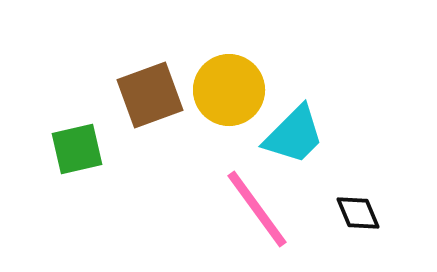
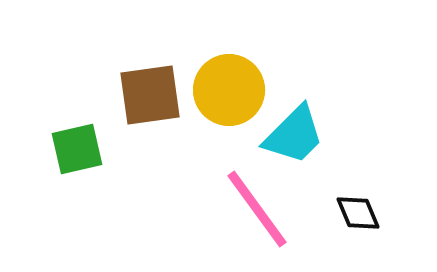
brown square: rotated 12 degrees clockwise
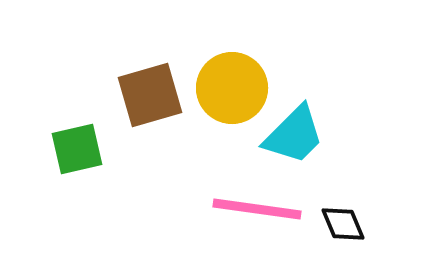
yellow circle: moved 3 px right, 2 px up
brown square: rotated 8 degrees counterclockwise
pink line: rotated 46 degrees counterclockwise
black diamond: moved 15 px left, 11 px down
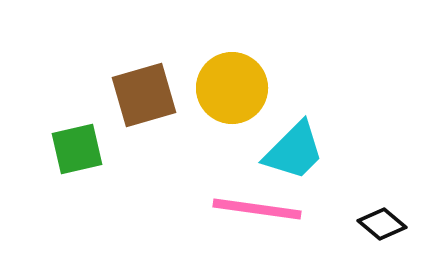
brown square: moved 6 px left
cyan trapezoid: moved 16 px down
black diamond: moved 39 px right; rotated 27 degrees counterclockwise
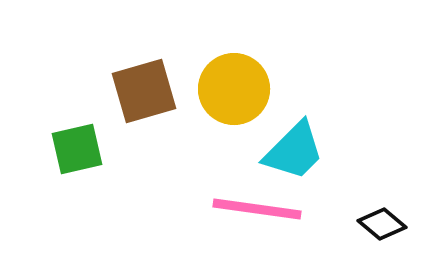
yellow circle: moved 2 px right, 1 px down
brown square: moved 4 px up
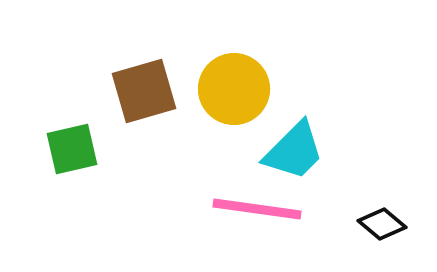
green square: moved 5 px left
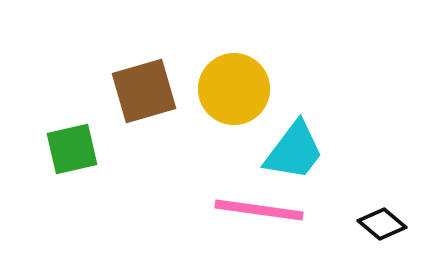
cyan trapezoid: rotated 8 degrees counterclockwise
pink line: moved 2 px right, 1 px down
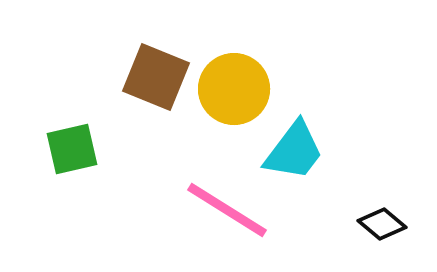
brown square: moved 12 px right, 14 px up; rotated 38 degrees clockwise
pink line: moved 32 px left; rotated 24 degrees clockwise
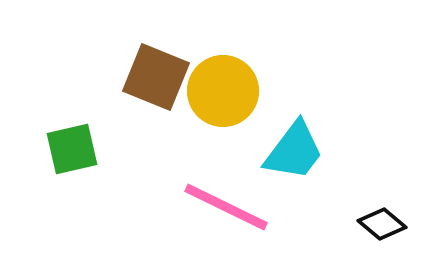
yellow circle: moved 11 px left, 2 px down
pink line: moved 1 px left, 3 px up; rotated 6 degrees counterclockwise
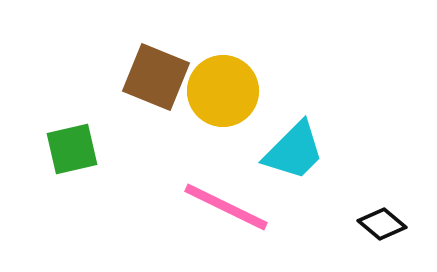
cyan trapezoid: rotated 8 degrees clockwise
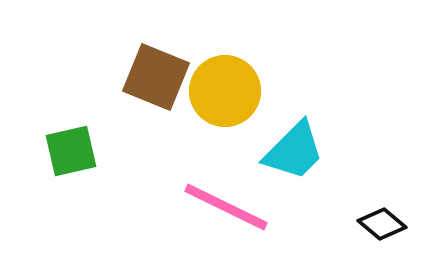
yellow circle: moved 2 px right
green square: moved 1 px left, 2 px down
